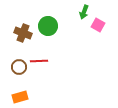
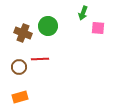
green arrow: moved 1 px left, 1 px down
pink square: moved 3 px down; rotated 24 degrees counterclockwise
red line: moved 1 px right, 2 px up
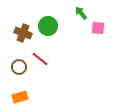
green arrow: moved 2 px left; rotated 120 degrees clockwise
red line: rotated 42 degrees clockwise
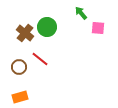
green circle: moved 1 px left, 1 px down
brown cross: moved 2 px right; rotated 18 degrees clockwise
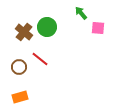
brown cross: moved 1 px left, 1 px up
